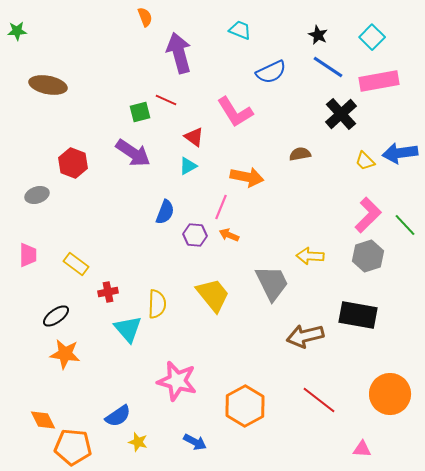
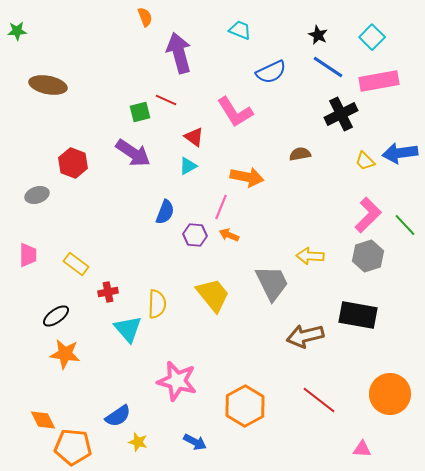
black cross at (341, 114): rotated 16 degrees clockwise
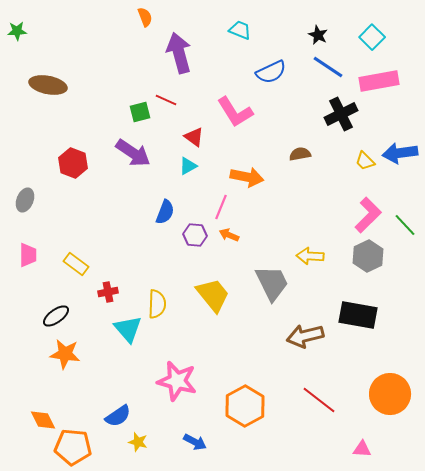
gray ellipse at (37, 195): moved 12 px left, 5 px down; rotated 50 degrees counterclockwise
gray hexagon at (368, 256): rotated 8 degrees counterclockwise
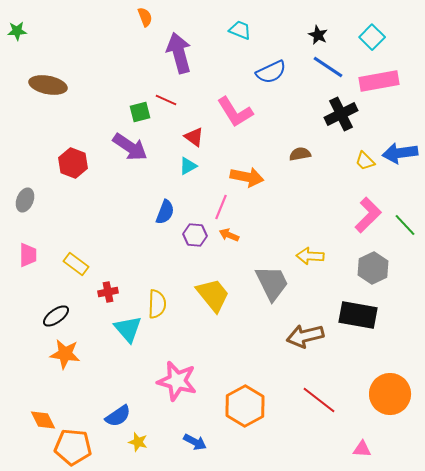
purple arrow at (133, 153): moved 3 px left, 6 px up
gray hexagon at (368, 256): moved 5 px right, 12 px down
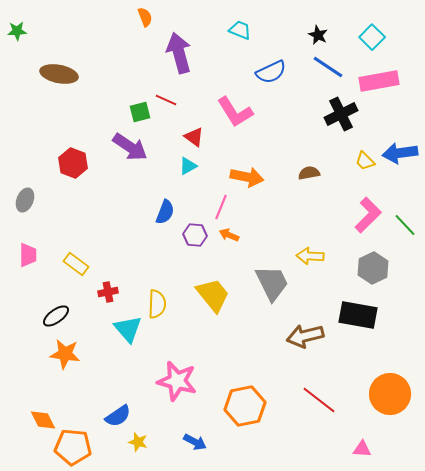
brown ellipse at (48, 85): moved 11 px right, 11 px up
brown semicircle at (300, 154): moved 9 px right, 19 px down
orange hexagon at (245, 406): rotated 18 degrees clockwise
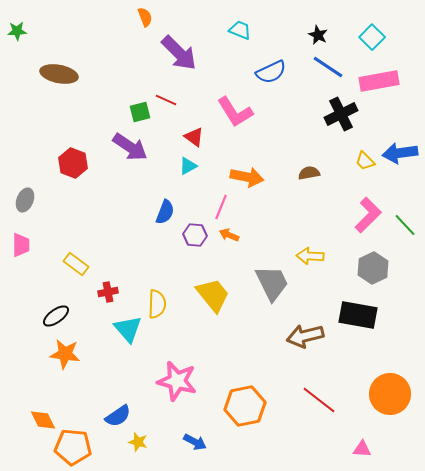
purple arrow at (179, 53): rotated 150 degrees clockwise
pink trapezoid at (28, 255): moved 7 px left, 10 px up
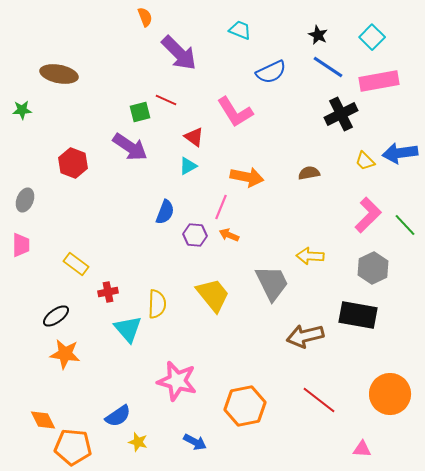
green star at (17, 31): moved 5 px right, 79 px down
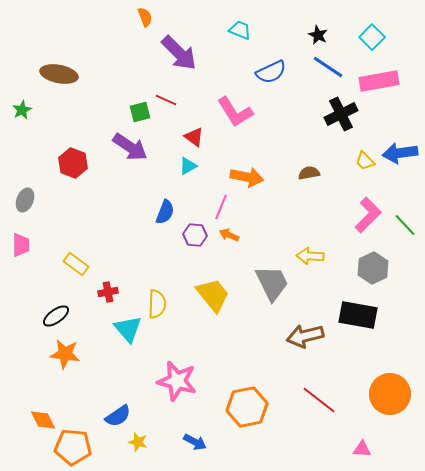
green star at (22, 110): rotated 24 degrees counterclockwise
orange hexagon at (245, 406): moved 2 px right, 1 px down
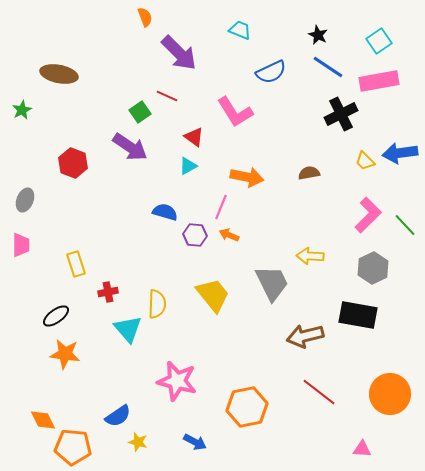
cyan square at (372, 37): moved 7 px right, 4 px down; rotated 10 degrees clockwise
red line at (166, 100): moved 1 px right, 4 px up
green square at (140, 112): rotated 20 degrees counterclockwise
blue semicircle at (165, 212): rotated 95 degrees counterclockwise
yellow rectangle at (76, 264): rotated 35 degrees clockwise
red line at (319, 400): moved 8 px up
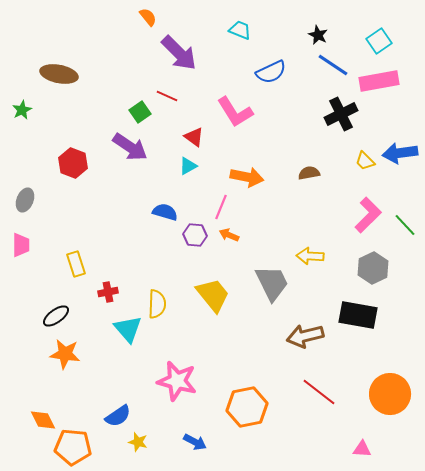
orange semicircle at (145, 17): moved 3 px right; rotated 18 degrees counterclockwise
blue line at (328, 67): moved 5 px right, 2 px up
